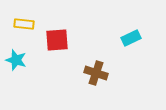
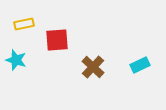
yellow rectangle: rotated 18 degrees counterclockwise
cyan rectangle: moved 9 px right, 27 px down
brown cross: moved 3 px left, 6 px up; rotated 25 degrees clockwise
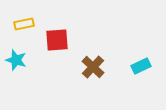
cyan rectangle: moved 1 px right, 1 px down
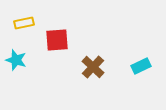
yellow rectangle: moved 1 px up
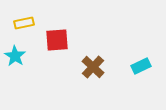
cyan star: moved 1 px left, 4 px up; rotated 15 degrees clockwise
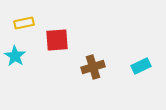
brown cross: rotated 30 degrees clockwise
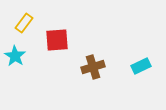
yellow rectangle: rotated 42 degrees counterclockwise
